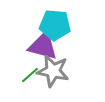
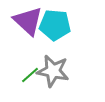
purple triangle: moved 15 px left, 25 px up; rotated 28 degrees clockwise
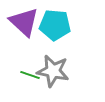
purple triangle: moved 4 px left, 1 px down
green line: rotated 60 degrees clockwise
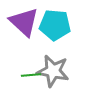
green line: moved 1 px right; rotated 24 degrees counterclockwise
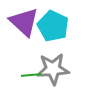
cyan pentagon: moved 2 px left, 1 px down; rotated 20 degrees clockwise
gray star: moved 2 px up; rotated 16 degrees counterclockwise
